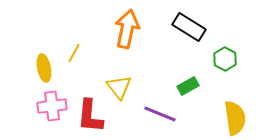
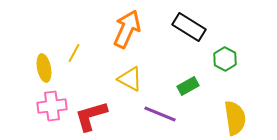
orange arrow: rotated 12 degrees clockwise
yellow triangle: moved 11 px right, 8 px up; rotated 24 degrees counterclockwise
red L-shape: moved 1 px right; rotated 69 degrees clockwise
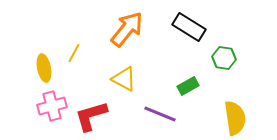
orange arrow: rotated 15 degrees clockwise
green hexagon: moved 1 px left, 1 px up; rotated 20 degrees counterclockwise
yellow triangle: moved 6 px left
pink cross: rotated 8 degrees counterclockwise
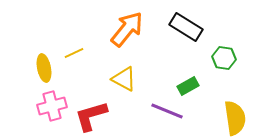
black rectangle: moved 3 px left
yellow line: rotated 36 degrees clockwise
purple line: moved 7 px right, 3 px up
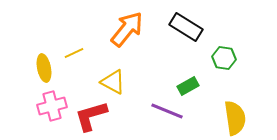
yellow triangle: moved 11 px left, 3 px down
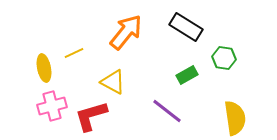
orange arrow: moved 1 px left, 3 px down
green rectangle: moved 1 px left, 11 px up
purple line: rotated 16 degrees clockwise
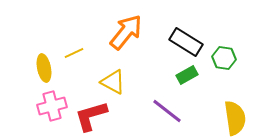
black rectangle: moved 15 px down
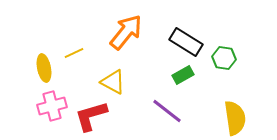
green rectangle: moved 4 px left
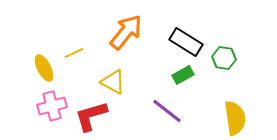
yellow ellipse: rotated 16 degrees counterclockwise
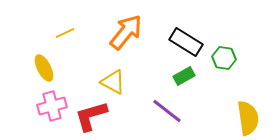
yellow line: moved 9 px left, 20 px up
green rectangle: moved 1 px right, 1 px down
yellow semicircle: moved 13 px right
